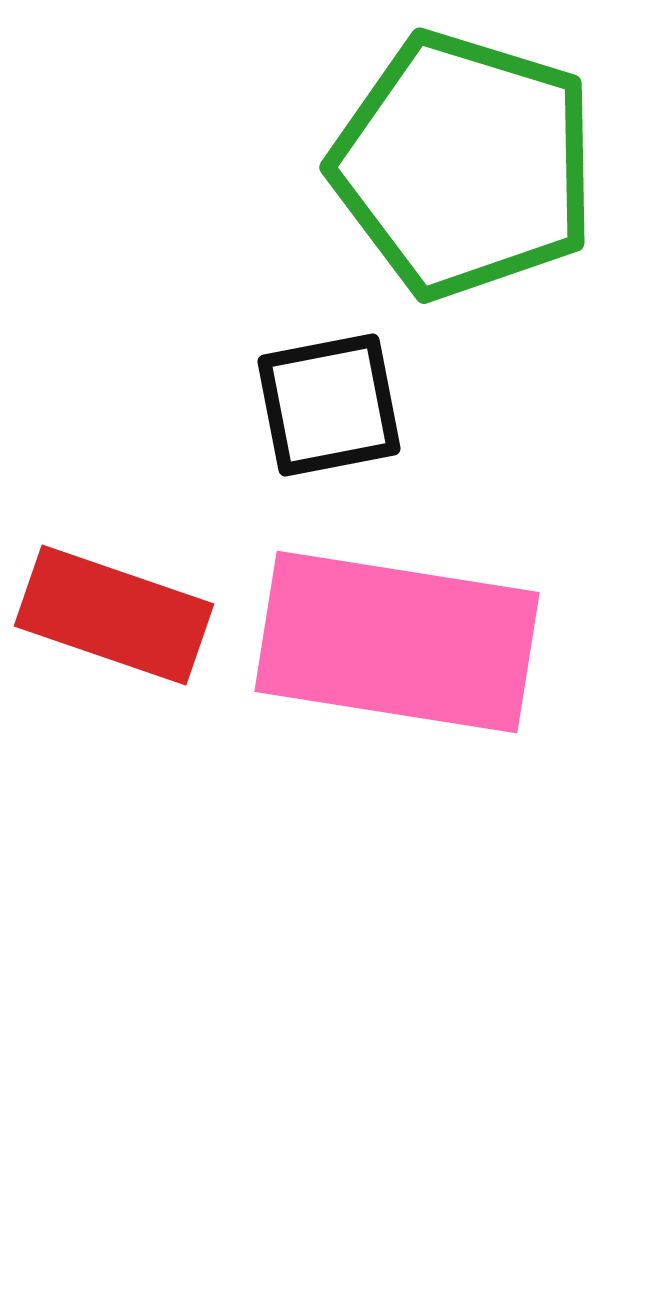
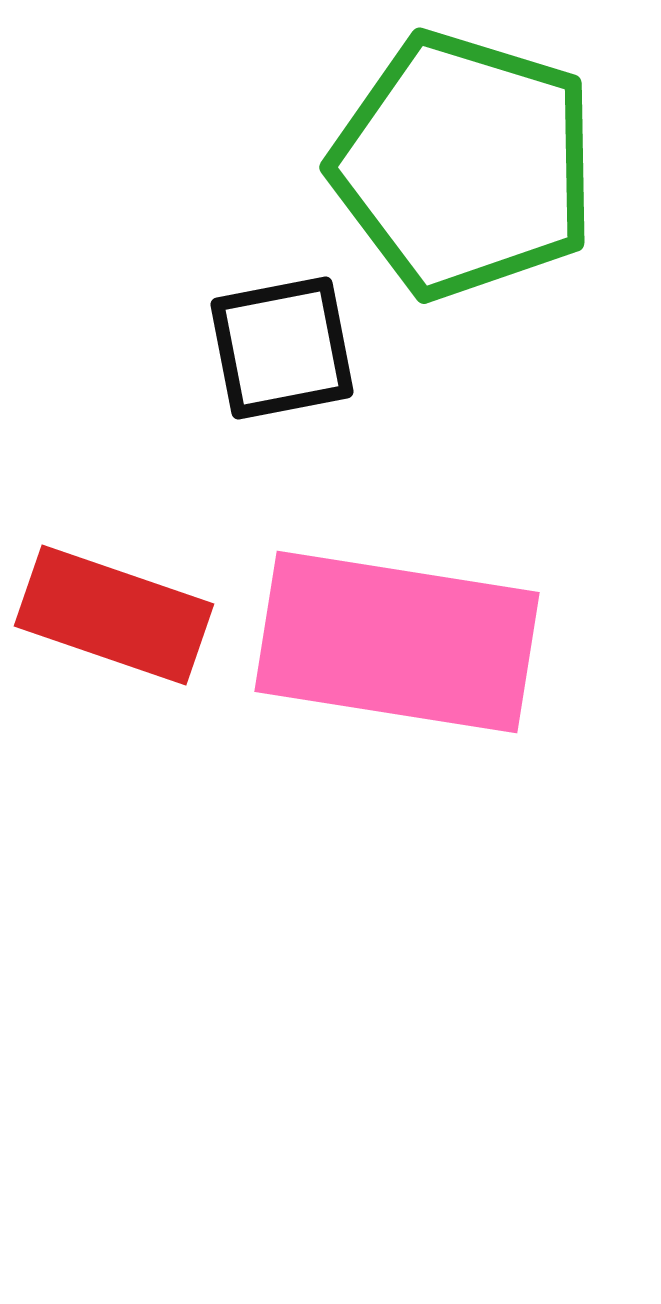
black square: moved 47 px left, 57 px up
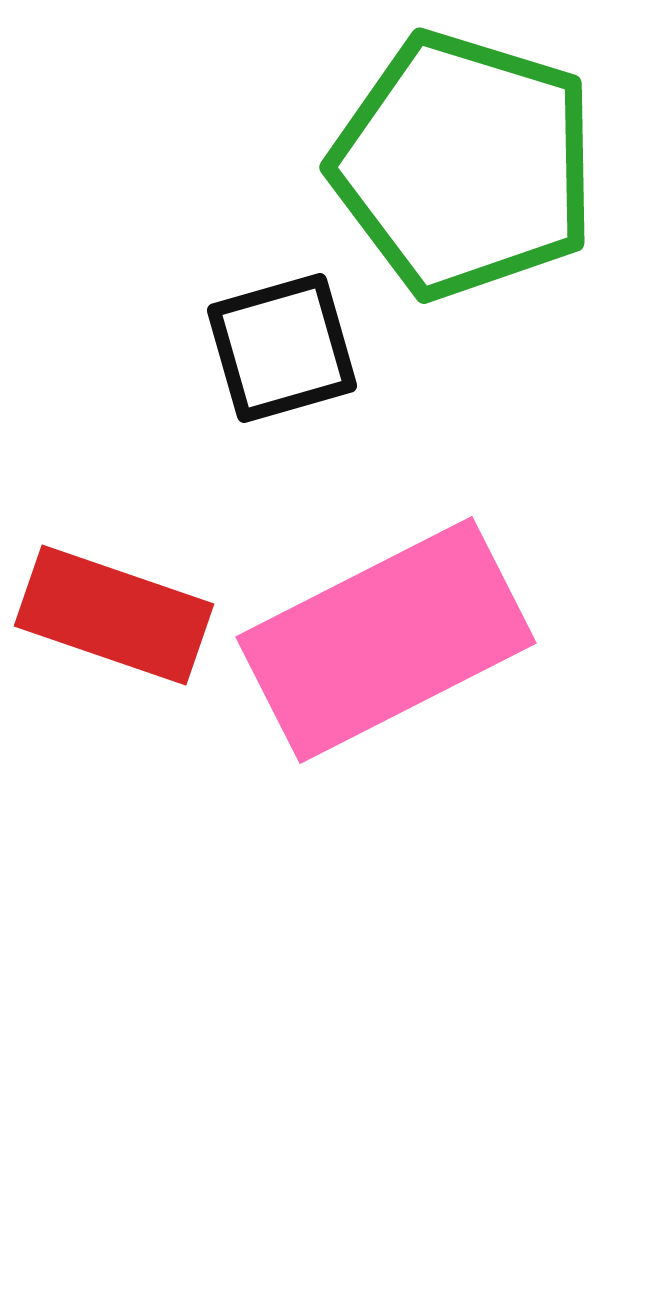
black square: rotated 5 degrees counterclockwise
pink rectangle: moved 11 px left, 2 px up; rotated 36 degrees counterclockwise
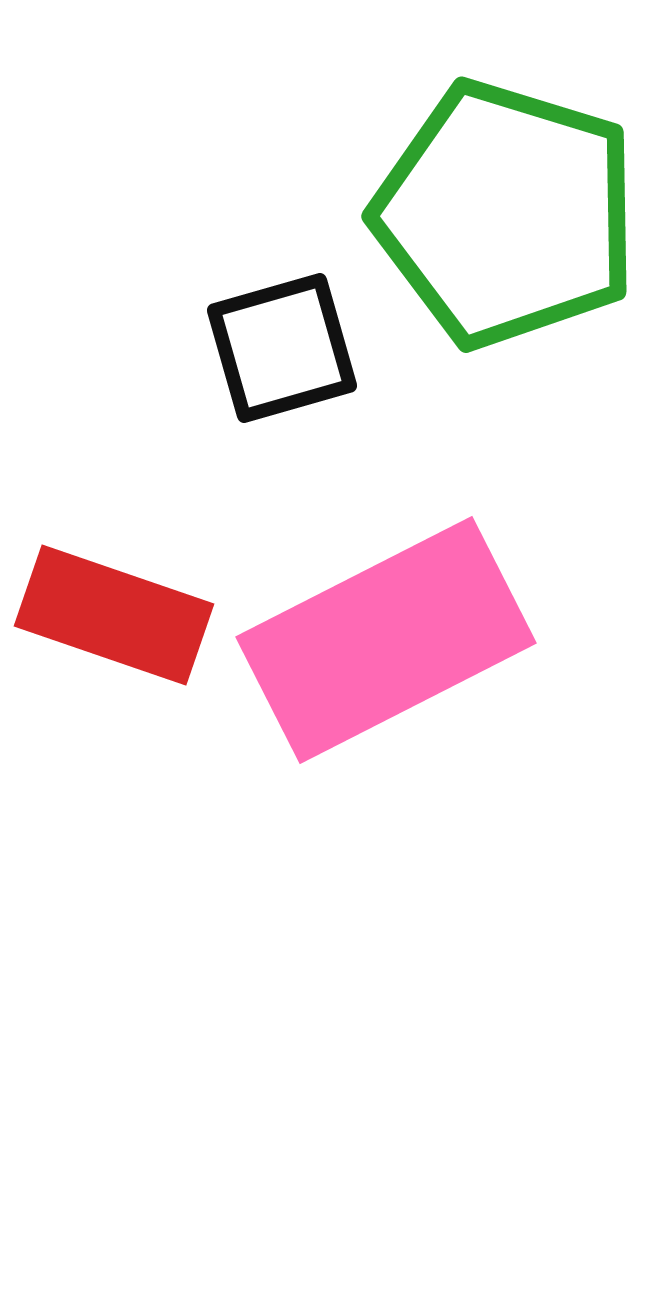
green pentagon: moved 42 px right, 49 px down
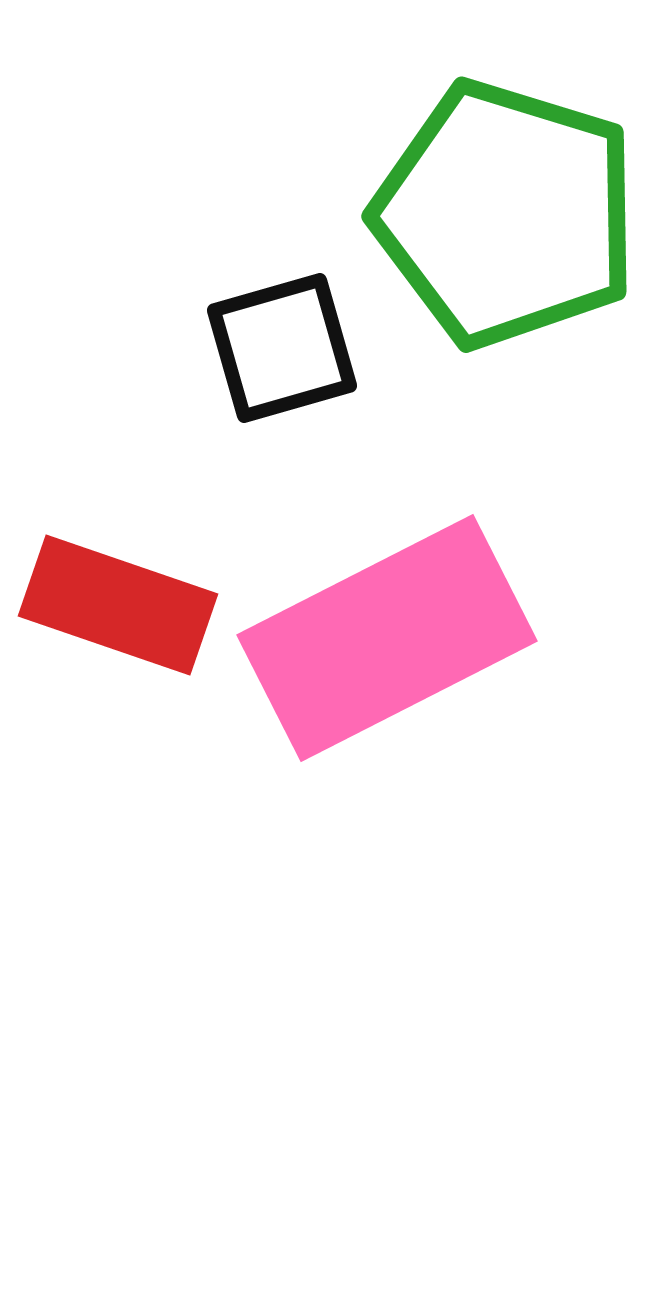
red rectangle: moved 4 px right, 10 px up
pink rectangle: moved 1 px right, 2 px up
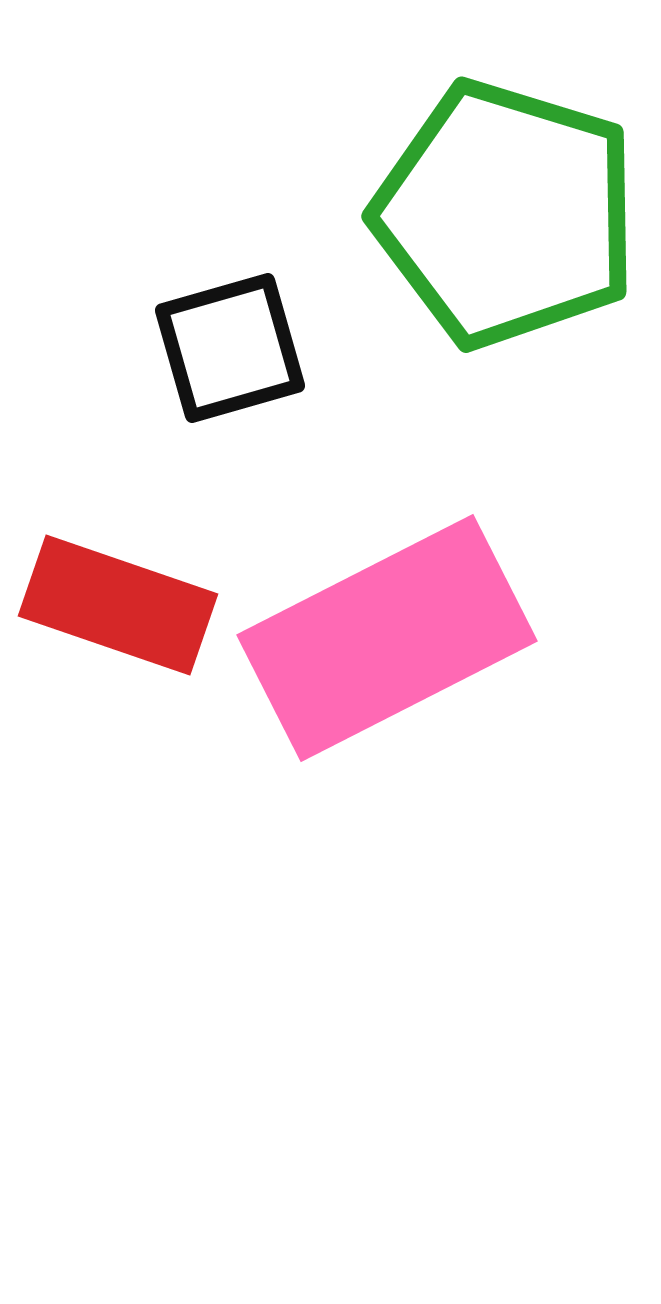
black square: moved 52 px left
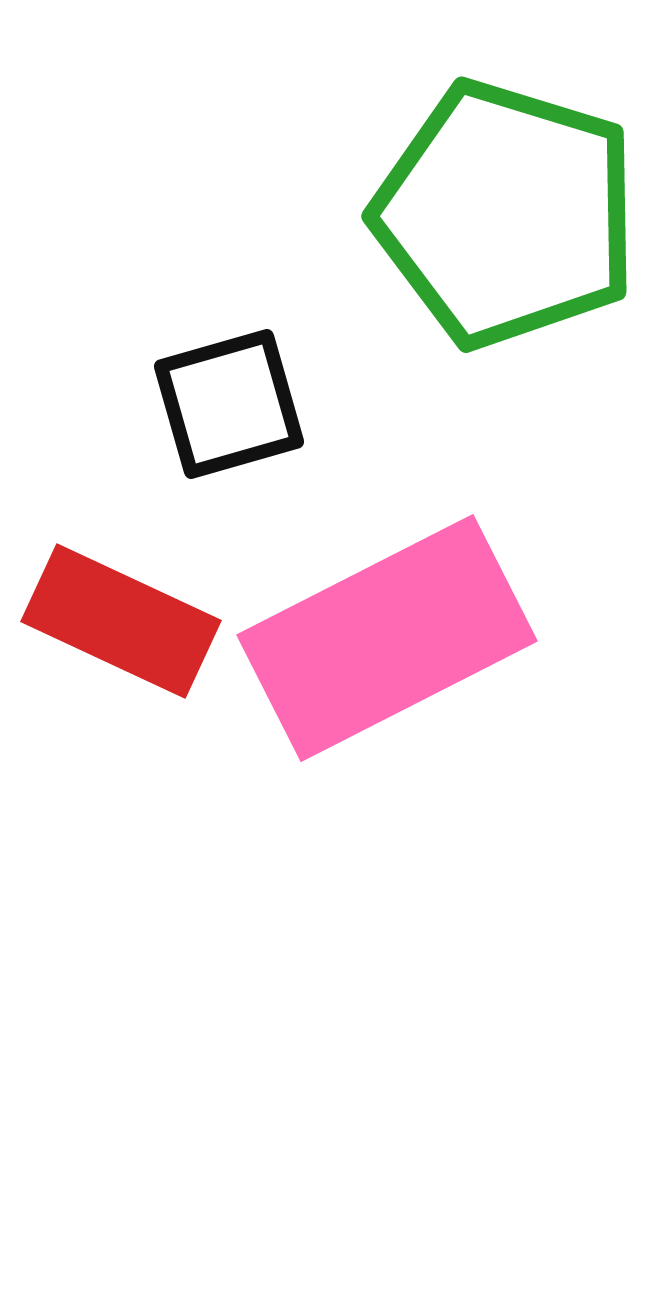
black square: moved 1 px left, 56 px down
red rectangle: moved 3 px right, 16 px down; rotated 6 degrees clockwise
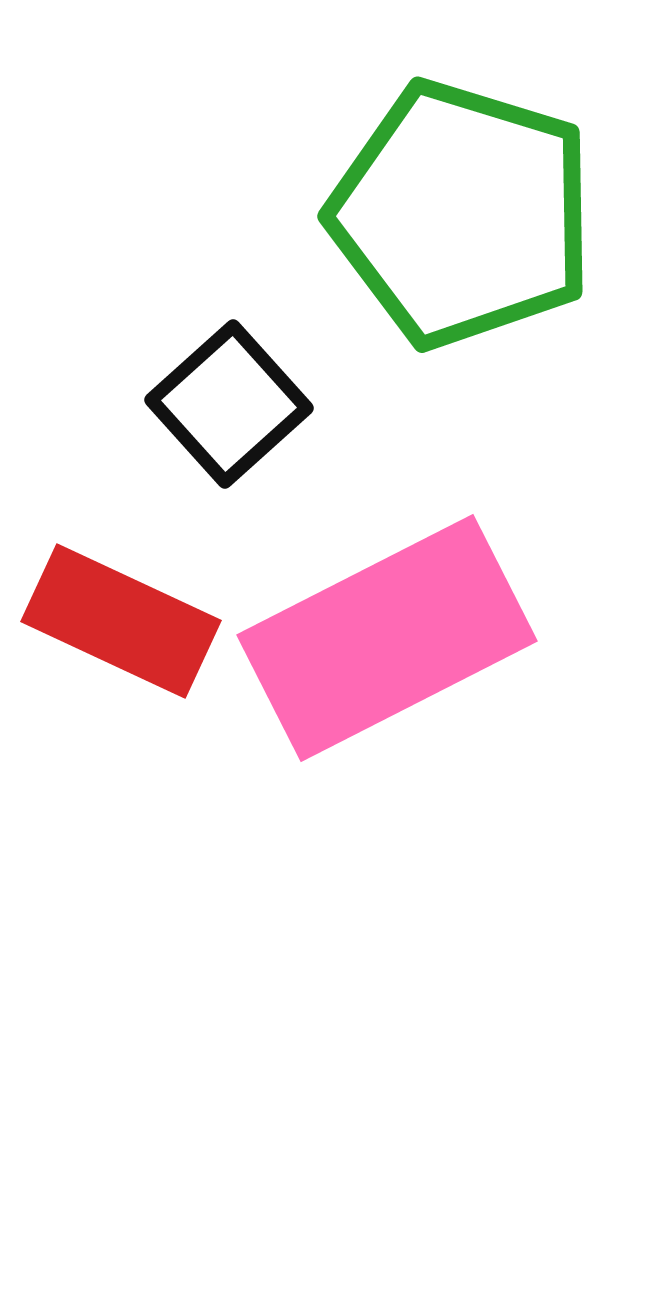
green pentagon: moved 44 px left
black square: rotated 26 degrees counterclockwise
